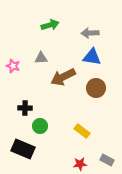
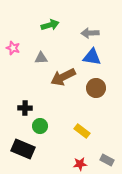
pink star: moved 18 px up
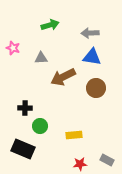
yellow rectangle: moved 8 px left, 4 px down; rotated 42 degrees counterclockwise
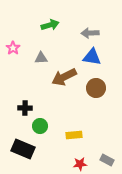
pink star: rotated 16 degrees clockwise
brown arrow: moved 1 px right
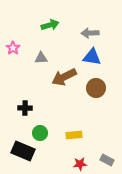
green circle: moved 7 px down
black rectangle: moved 2 px down
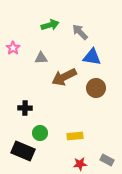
gray arrow: moved 10 px left, 1 px up; rotated 48 degrees clockwise
yellow rectangle: moved 1 px right, 1 px down
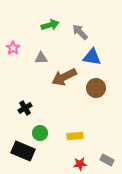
black cross: rotated 32 degrees counterclockwise
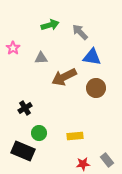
green circle: moved 1 px left
gray rectangle: rotated 24 degrees clockwise
red star: moved 3 px right
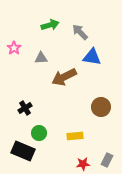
pink star: moved 1 px right
brown circle: moved 5 px right, 19 px down
gray rectangle: rotated 64 degrees clockwise
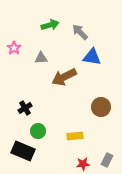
green circle: moved 1 px left, 2 px up
